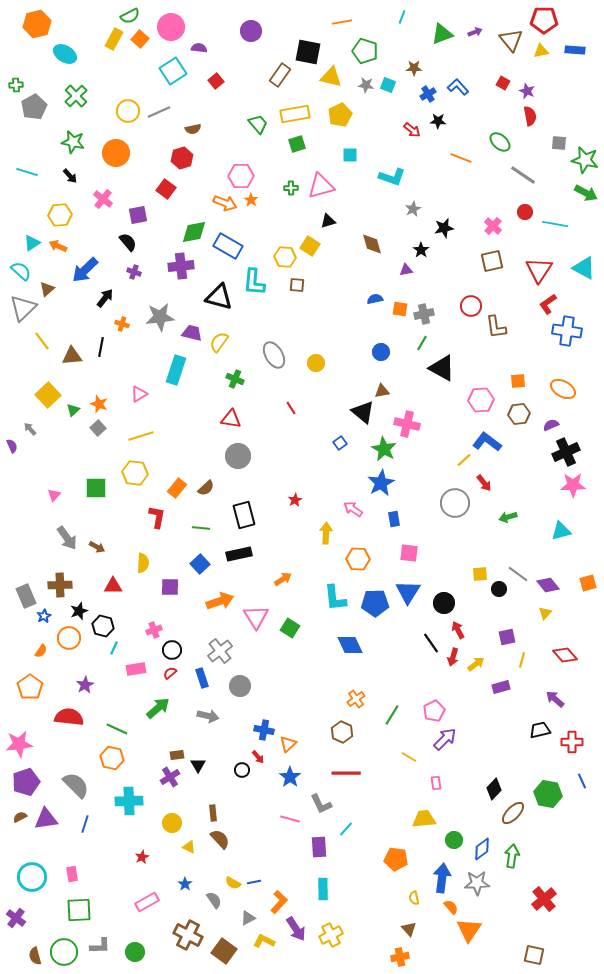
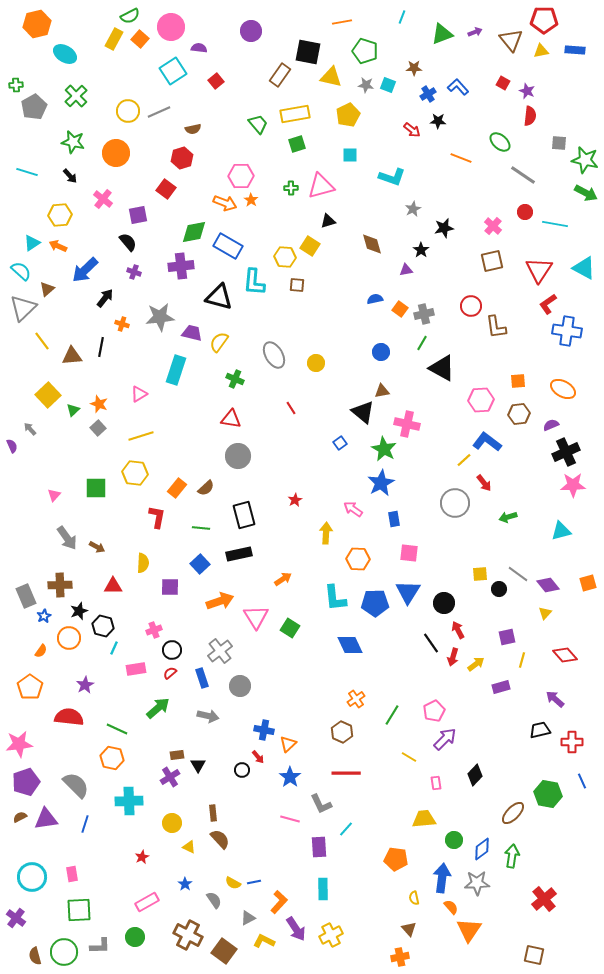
yellow pentagon at (340, 115): moved 8 px right
red semicircle at (530, 116): rotated 18 degrees clockwise
orange square at (400, 309): rotated 28 degrees clockwise
black diamond at (494, 789): moved 19 px left, 14 px up
green circle at (135, 952): moved 15 px up
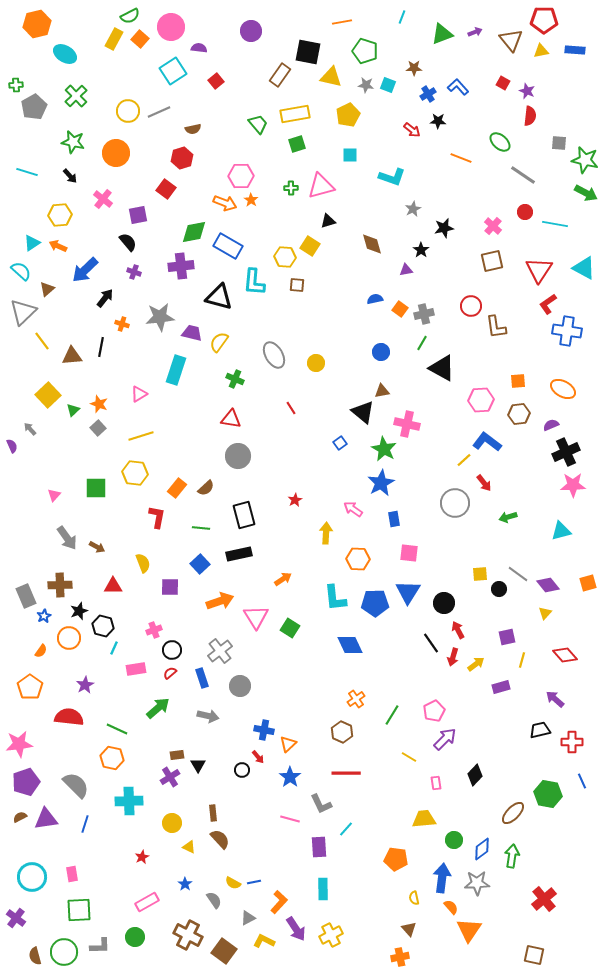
gray triangle at (23, 308): moved 4 px down
yellow semicircle at (143, 563): rotated 24 degrees counterclockwise
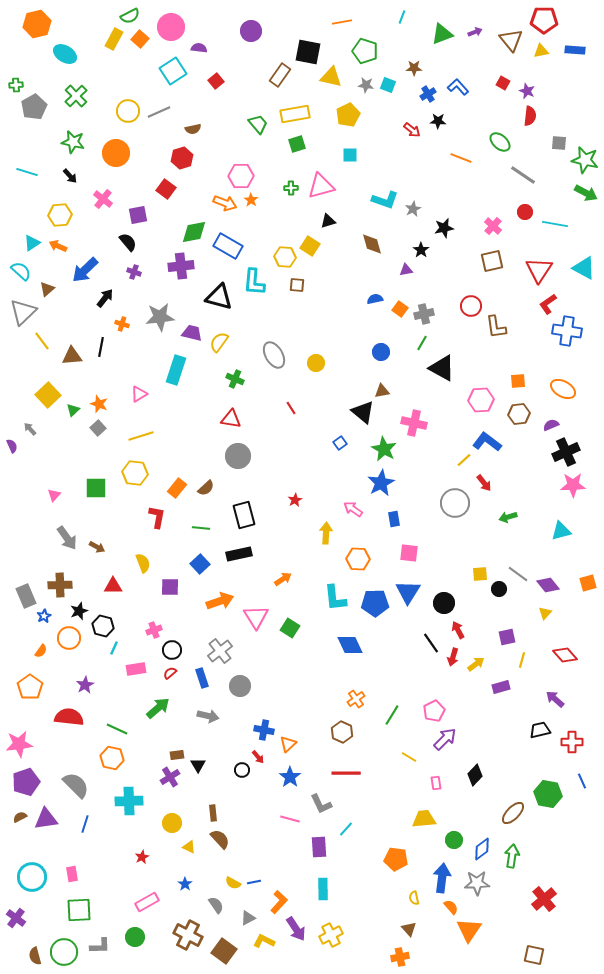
cyan L-shape at (392, 177): moved 7 px left, 23 px down
pink cross at (407, 424): moved 7 px right, 1 px up
gray semicircle at (214, 900): moved 2 px right, 5 px down
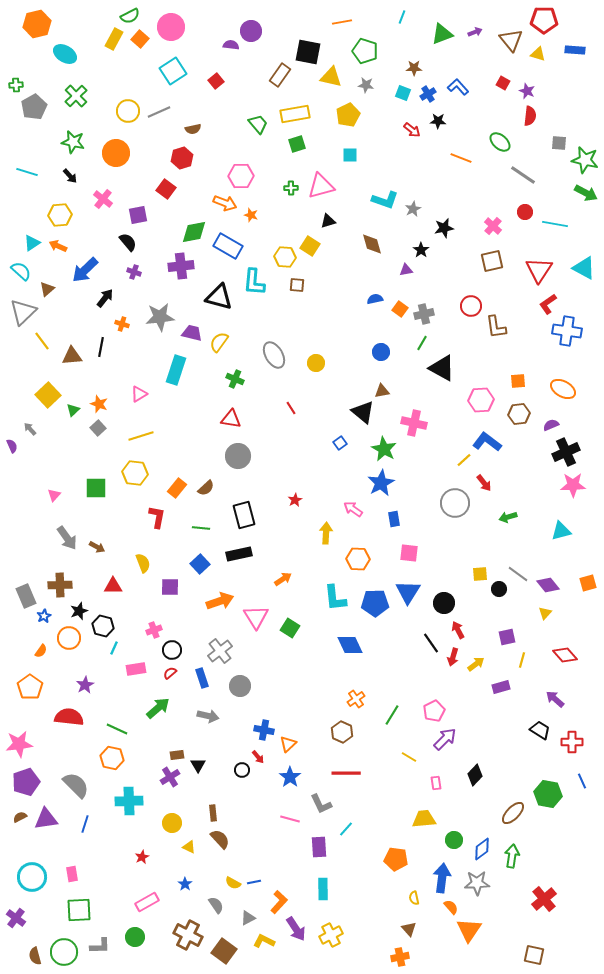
purple semicircle at (199, 48): moved 32 px right, 3 px up
yellow triangle at (541, 51): moved 3 px left, 3 px down; rotated 28 degrees clockwise
cyan square at (388, 85): moved 15 px right, 8 px down
orange star at (251, 200): moved 15 px down; rotated 16 degrees counterclockwise
black trapezoid at (540, 730): rotated 45 degrees clockwise
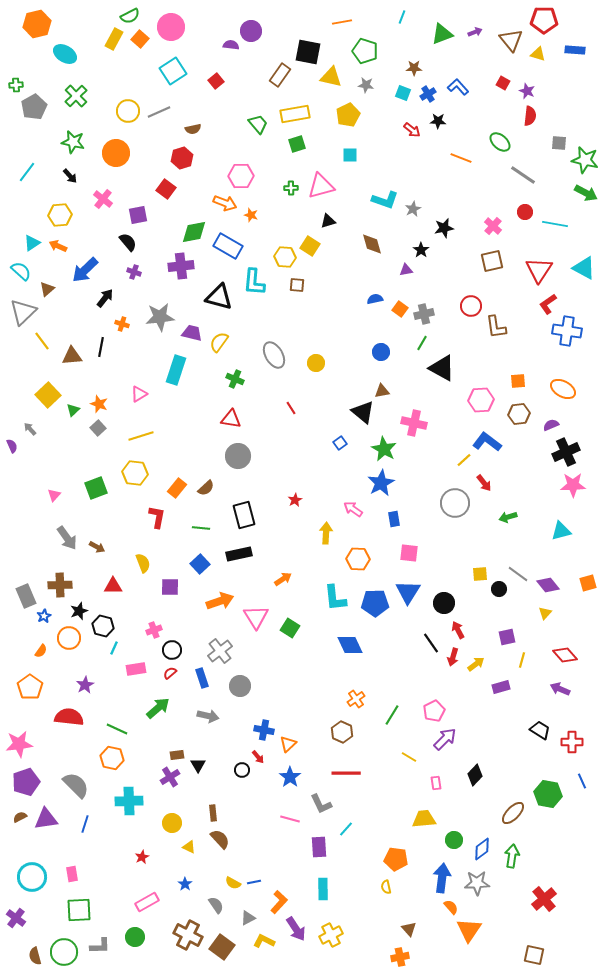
cyan line at (27, 172): rotated 70 degrees counterclockwise
green square at (96, 488): rotated 20 degrees counterclockwise
purple arrow at (555, 699): moved 5 px right, 10 px up; rotated 18 degrees counterclockwise
yellow semicircle at (414, 898): moved 28 px left, 11 px up
brown square at (224, 951): moved 2 px left, 4 px up
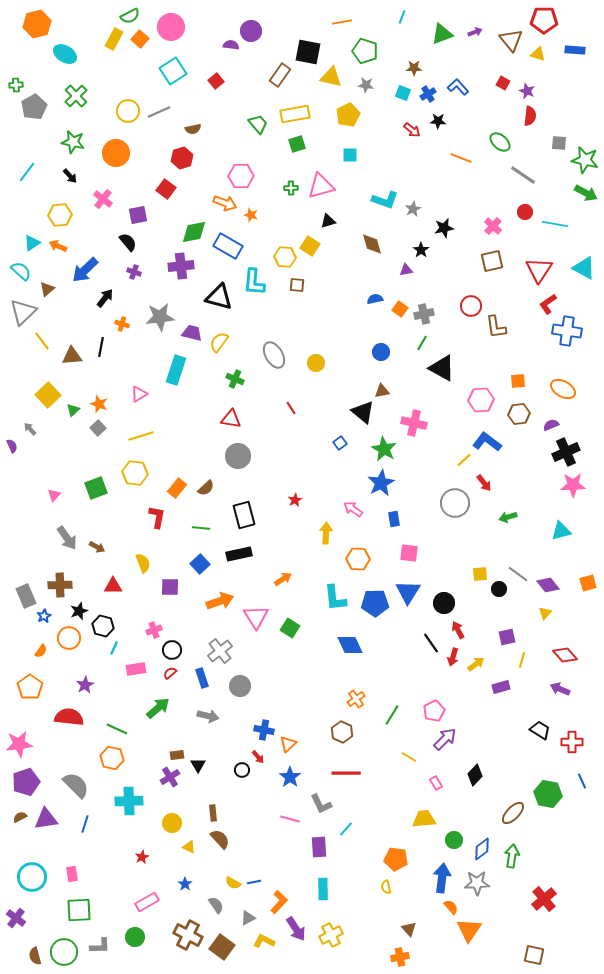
pink rectangle at (436, 783): rotated 24 degrees counterclockwise
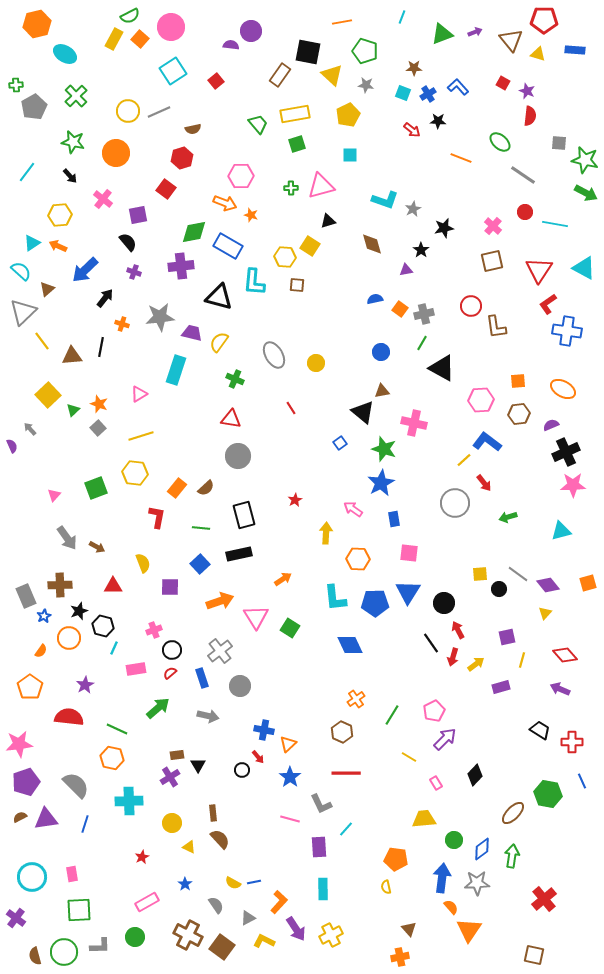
yellow triangle at (331, 77): moved 1 px right, 2 px up; rotated 30 degrees clockwise
green star at (384, 449): rotated 10 degrees counterclockwise
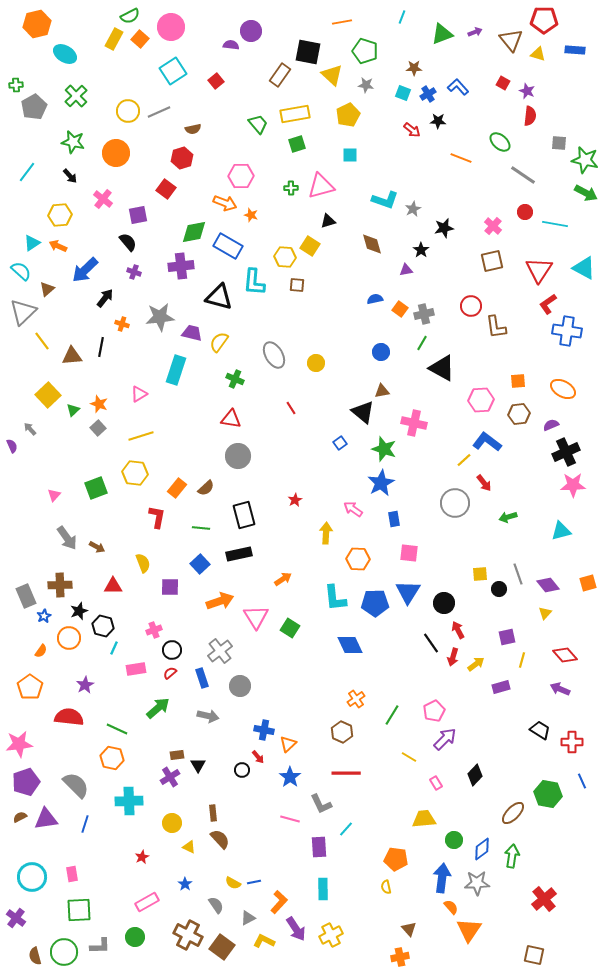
gray line at (518, 574): rotated 35 degrees clockwise
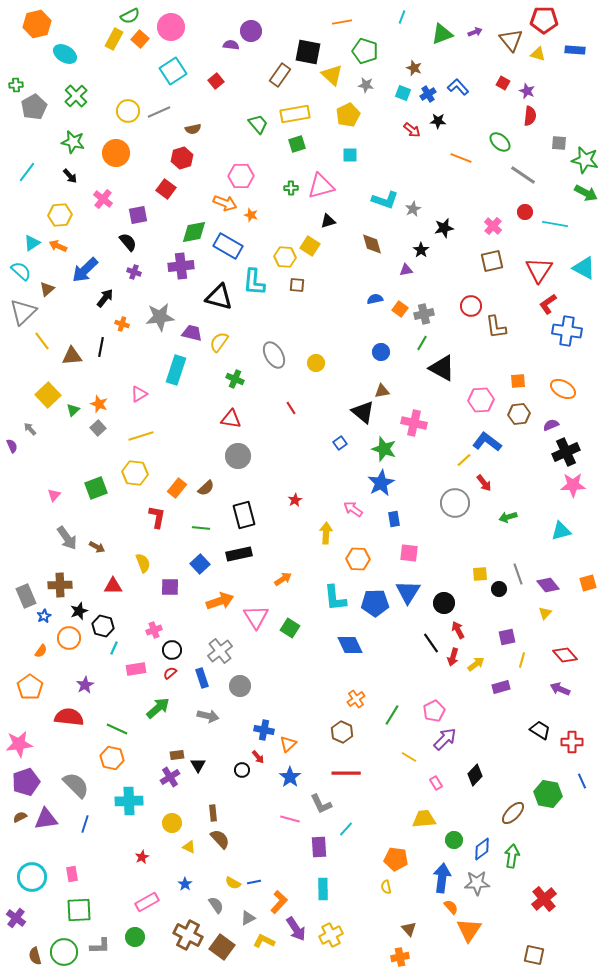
brown star at (414, 68): rotated 21 degrees clockwise
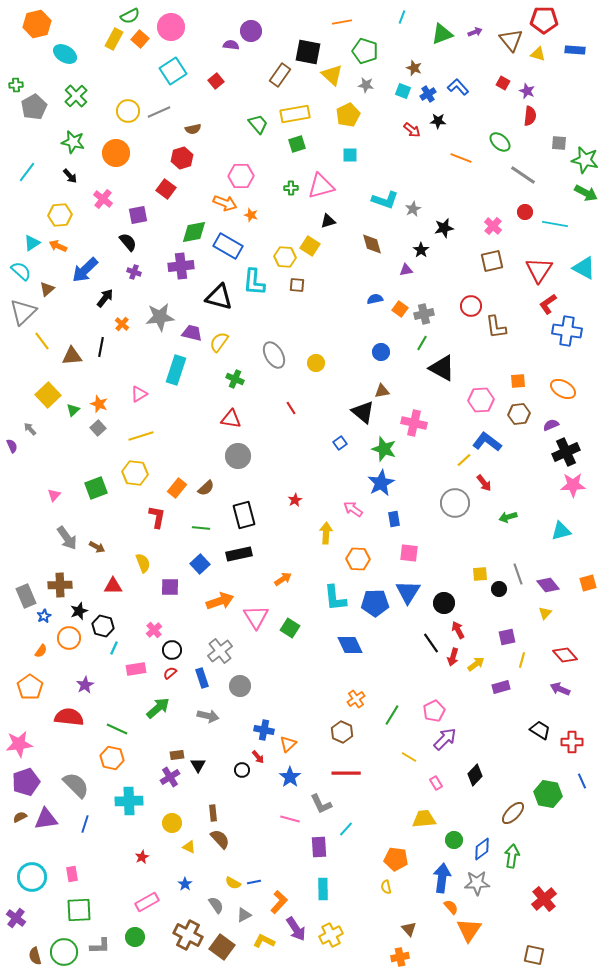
cyan square at (403, 93): moved 2 px up
orange cross at (122, 324): rotated 24 degrees clockwise
pink cross at (154, 630): rotated 21 degrees counterclockwise
gray triangle at (248, 918): moved 4 px left, 3 px up
